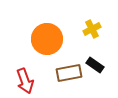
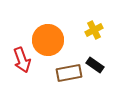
yellow cross: moved 2 px right, 1 px down
orange circle: moved 1 px right, 1 px down
red arrow: moved 3 px left, 21 px up
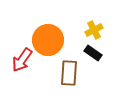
red arrow: rotated 55 degrees clockwise
black rectangle: moved 2 px left, 12 px up
brown rectangle: rotated 75 degrees counterclockwise
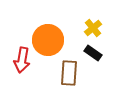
yellow cross: moved 1 px left, 2 px up; rotated 12 degrees counterclockwise
red arrow: rotated 25 degrees counterclockwise
